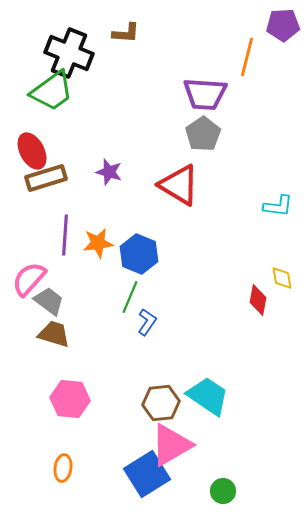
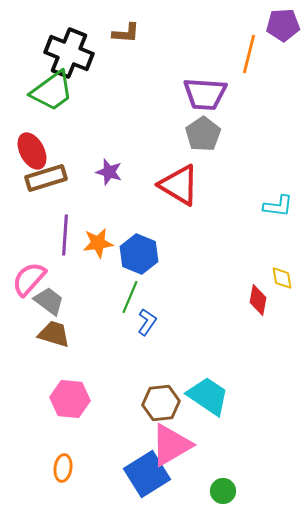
orange line: moved 2 px right, 3 px up
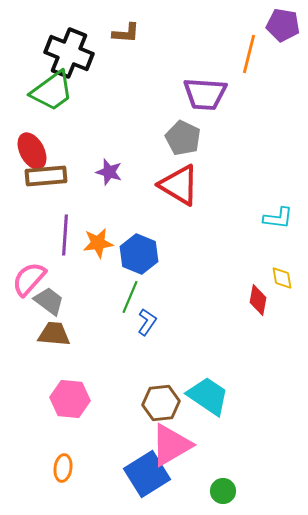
purple pentagon: rotated 12 degrees clockwise
gray pentagon: moved 20 px left, 4 px down; rotated 12 degrees counterclockwise
brown rectangle: moved 2 px up; rotated 12 degrees clockwise
cyan L-shape: moved 12 px down
brown trapezoid: rotated 12 degrees counterclockwise
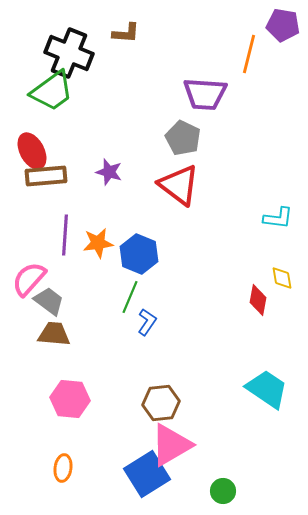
red triangle: rotated 6 degrees clockwise
cyan trapezoid: moved 59 px right, 7 px up
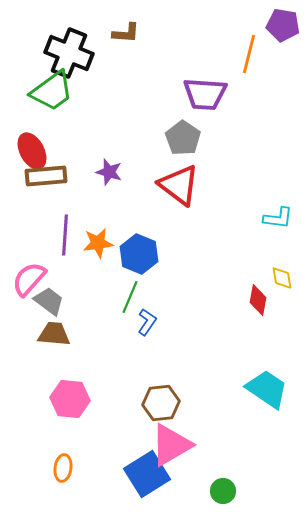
gray pentagon: rotated 8 degrees clockwise
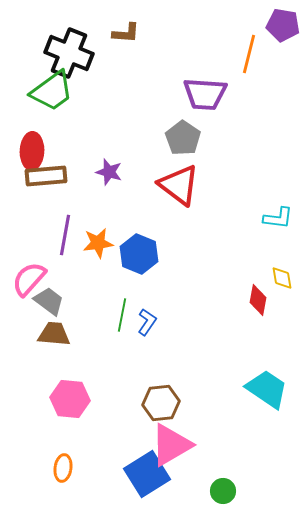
red ellipse: rotated 30 degrees clockwise
purple line: rotated 6 degrees clockwise
green line: moved 8 px left, 18 px down; rotated 12 degrees counterclockwise
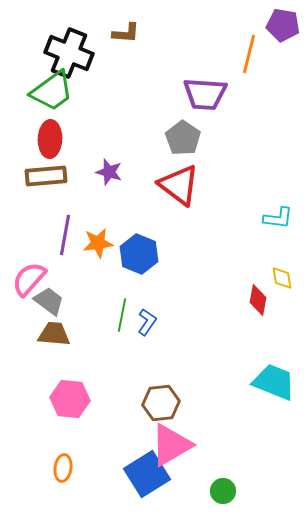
red ellipse: moved 18 px right, 12 px up
cyan trapezoid: moved 7 px right, 7 px up; rotated 12 degrees counterclockwise
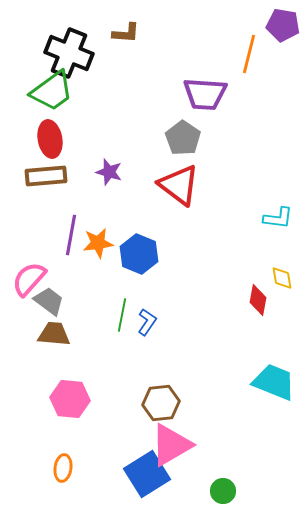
red ellipse: rotated 12 degrees counterclockwise
purple line: moved 6 px right
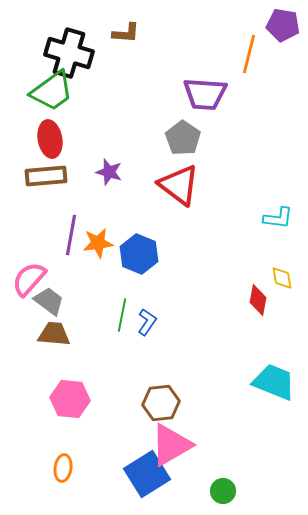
black cross: rotated 6 degrees counterclockwise
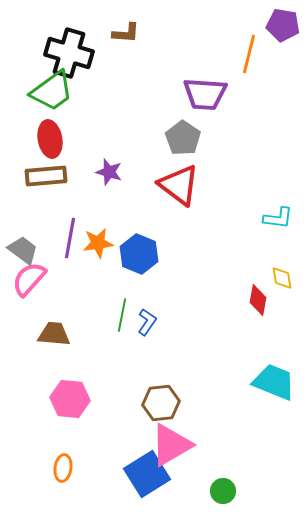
purple line: moved 1 px left, 3 px down
gray trapezoid: moved 26 px left, 51 px up
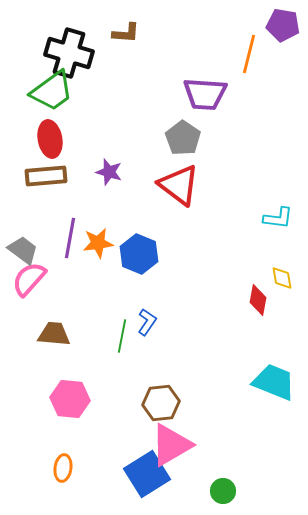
green line: moved 21 px down
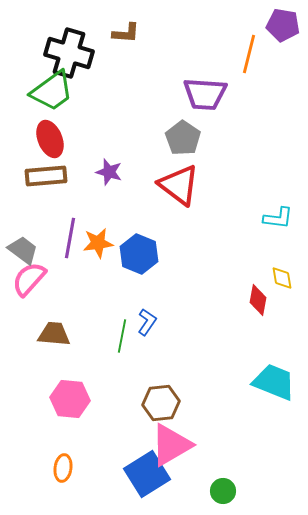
red ellipse: rotated 12 degrees counterclockwise
